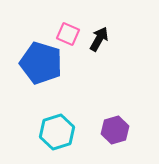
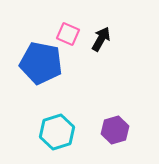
black arrow: moved 2 px right
blue pentagon: rotated 6 degrees counterclockwise
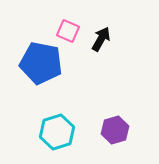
pink square: moved 3 px up
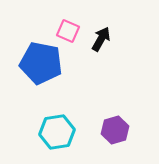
cyan hexagon: rotated 8 degrees clockwise
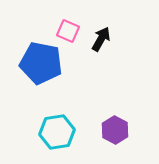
purple hexagon: rotated 16 degrees counterclockwise
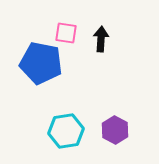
pink square: moved 2 px left, 2 px down; rotated 15 degrees counterclockwise
black arrow: rotated 25 degrees counterclockwise
cyan hexagon: moved 9 px right, 1 px up
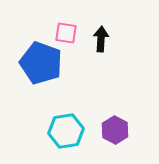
blue pentagon: rotated 9 degrees clockwise
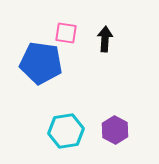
black arrow: moved 4 px right
blue pentagon: rotated 12 degrees counterclockwise
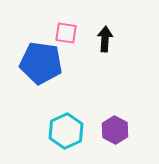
cyan hexagon: rotated 16 degrees counterclockwise
